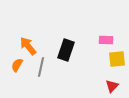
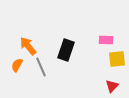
gray line: rotated 36 degrees counterclockwise
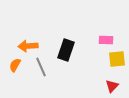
orange arrow: rotated 54 degrees counterclockwise
orange semicircle: moved 2 px left
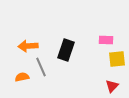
orange semicircle: moved 7 px right, 12 px down; rotated 48 degrees clockwise
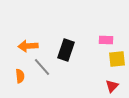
gray line: moved 1 px right; rotated 18 degrees counterclockwise
orange semicircle: moved 2 px left, 1 px up; rotated 96 degrees clockwise
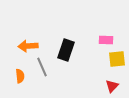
gray line: rotated 18 degrees clockwise
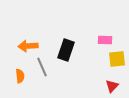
pink rectangle: moved 1 px left
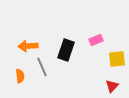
pink rectangle: moved 9 px left; rotated 24 degrees counterclockwise
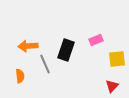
gray line: moved 3 px right, 3 px up
